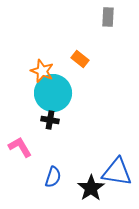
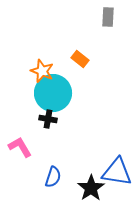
black cross: moved 2 px left, 1 px up
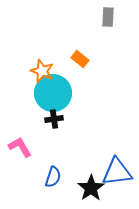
black cross: moved 6 px right; rotated 18 degrees counterclockwise
blue triangle: rotated 16 degrees counterclockwise
